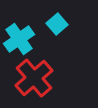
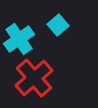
cyan square: moved 1 px right, 1 px down
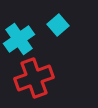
red cross: rotated 21 degrees clockwise
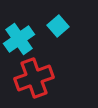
cyan square: moved 1 px down
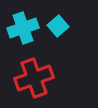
cyan cross: moved 4 px right, 11 px up; rotated 16 degrees clockwise
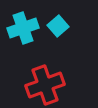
red cross: moved 11 px right, 7 px down
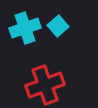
cyan cross: moved 2 px right
